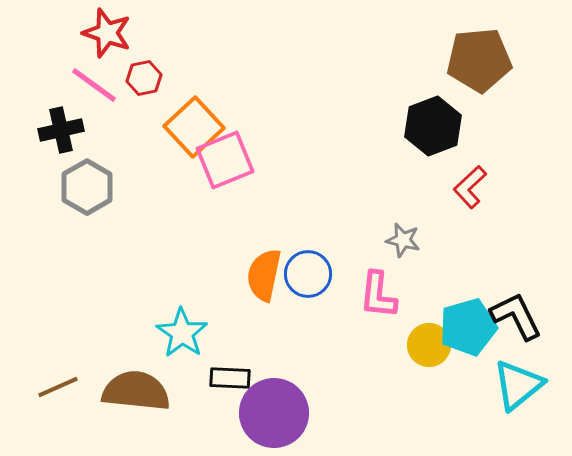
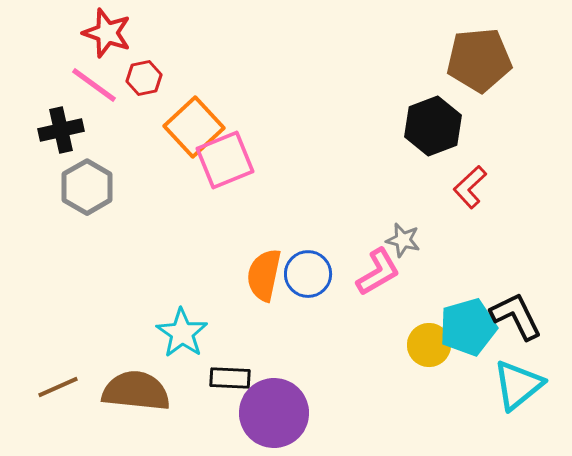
pink L-shape: moved 23 px up; rotated 126 degrees counterclockwise
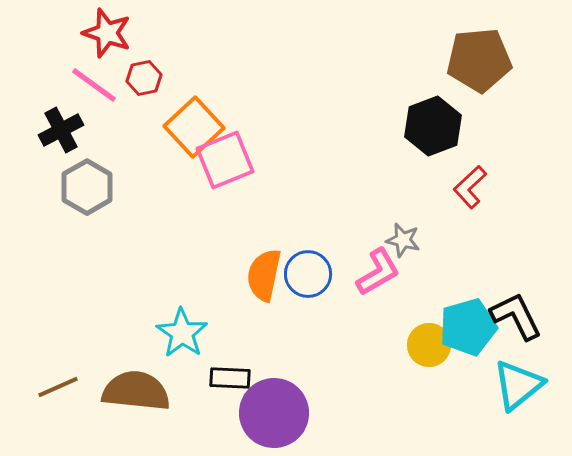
black cross: rotated 15 degrees counterclockwise
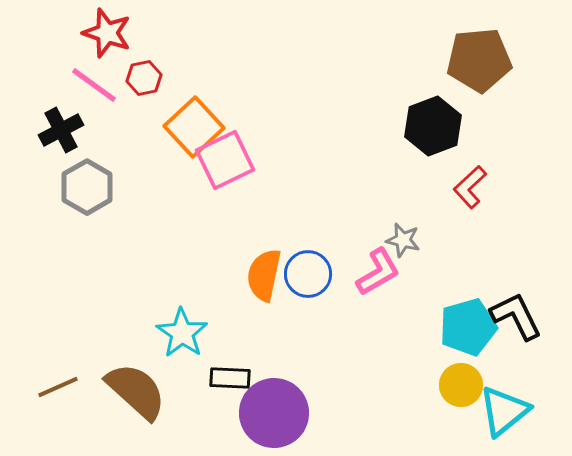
pink square: rotated 4 degrees counterclockwise
yellow circle: moved 32 px right, 40 px down
cyan triangle: moved 14 px left, 26 px down
brown semicircle: rotated 36 degrees clockwise
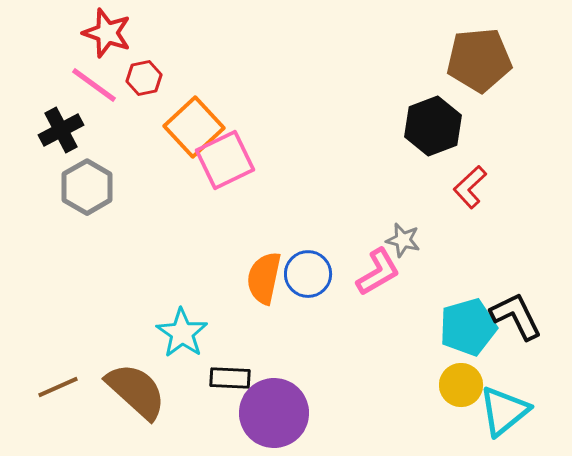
orange semicircle: moved 3 px down
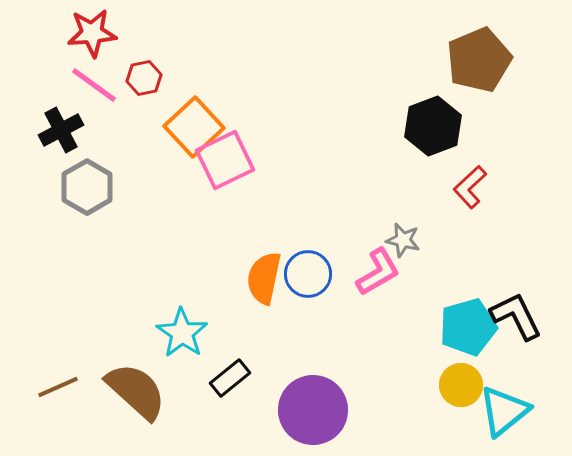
red star: moved 15 px left; rotated 24 degrees counterclockwise
brown pentagon: rotated 18 degrees counterclockwise
black rectangle: rotated 42 degrees counterclockwise
purple circle: moved 39 px right, 3 px up
